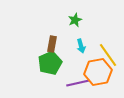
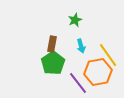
green pentagon: moved 3 px right; rotated 10 degrees counterclockwise
purple line: rotated 65 degrees clockwise
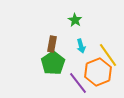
green star: rotated 16 degrees counterclockwise
orange hexagon: rotated 12 degrees counterclockwise
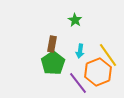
cyan arrow: moved 1 px left, 5 px down; rotated 24 degrees clockwise
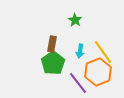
yellow line: moved 5 px left, 3 px up
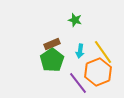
green star: rotated 16 degrees counterclockwise
brown rectangle: rotated 56 degrees clockwise
green pentagon: moved 1 px left, 3 px up
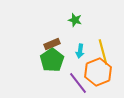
yellow line: rotated 20 degrees clockwise
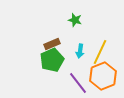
yellow line: moved 3 px left; rotated 40 degrees clockwise
green pentagon: rotated 10 degrees clockwise
orange hexagon: moved 5 px right, 4 px down
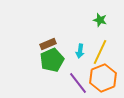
green star: moved 25 px right
brown rectangle: moved 4 px left
orange hexagon: moved 2 px down
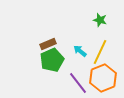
cyan arrow: rotated 120 degrees clockwise
